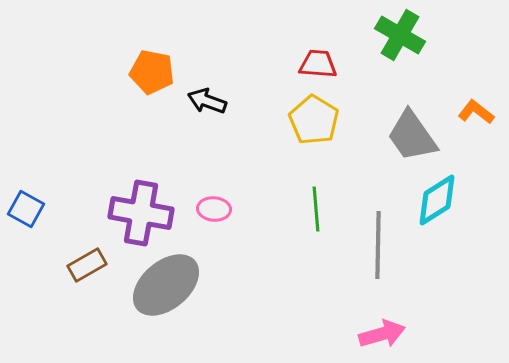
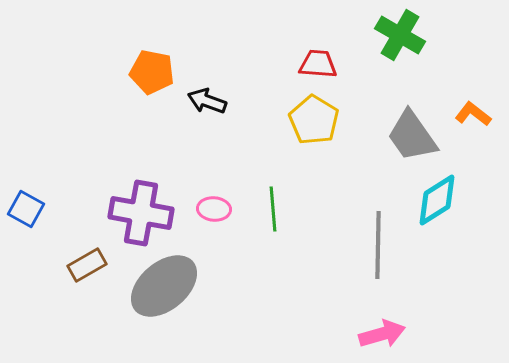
orange L-shape: moved 3 px left, 2 px down
green line: moved 43 px left
gray ellipse: moved 2 px left, 1 px down
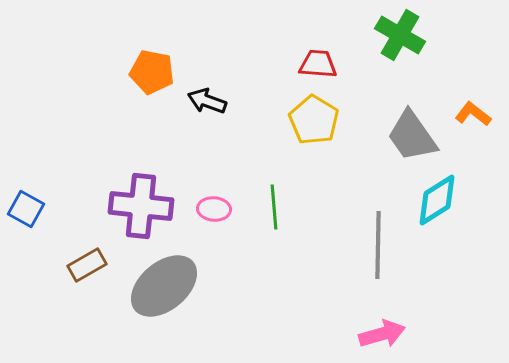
green line: moved 1 px right, 2 px up
purple cross: moved 7 px up; rotated 4 degrees counterclockwise
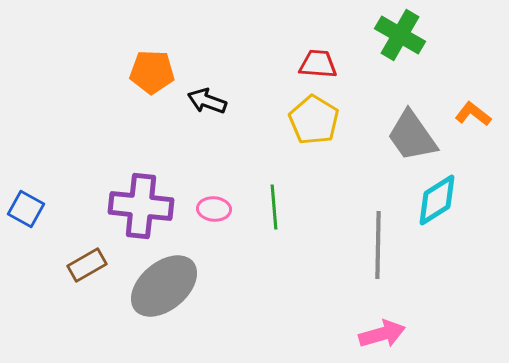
orange pentagon: rotated 9 degrees counterclockwise
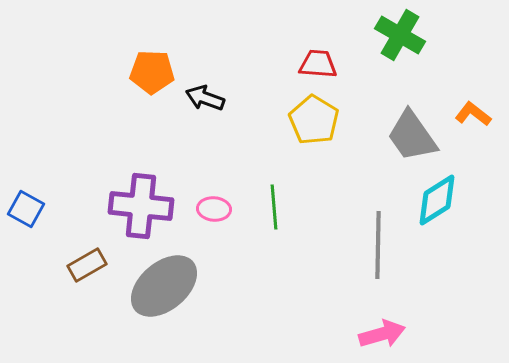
black arrow: moved 2 px left, 3 px up
